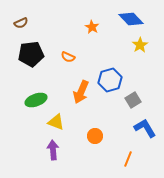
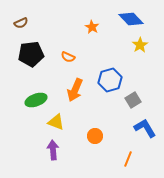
orange arrow: moved 6 px left, 2 px up
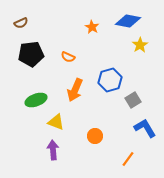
blue diamond: moved 3 px left, 2 px down; rotated 35 degrees counterclockwise
orange line: rotated 14 degrees clockwise
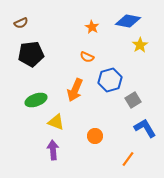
orange semicircle: moved 19 px right
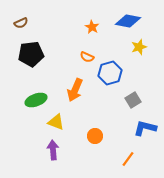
yellow star: moved 1 px left, 2 px down; rotated 14 degrees clockwise
blue hexagon: moved 7 px up
blue L-shape: rotated 45 degrees counterclockwise
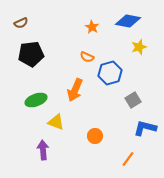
purple arrow: moved 10 px left
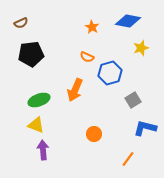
yellow star: moved 2 px right, 1 px down
green ellipse: moved 3 px right
yellow triangle: moved 20 px left, 3 px down
orange circle: moved 1 px left, 2 px up
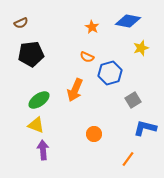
green ellipse: rotated 15 degrees counterclockwise
